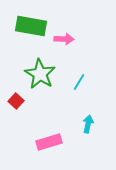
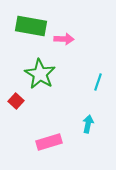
cyan line: moved 19 px right; rotated 12 degrees counterclockwise
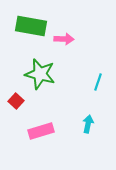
green star: rotated 16 degrees counterclockwise
pink rectangle: moved 8 px left, 11 px up
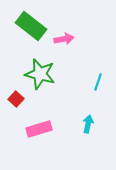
green rectangle: rotated 28 degrees clockwise
pink arrow: rotated 12 degrees counterclockwise
red square: moved 2 px up
pink rectangle: moved 2 px left, 2 px up
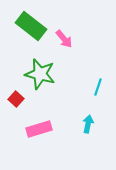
pink arrow: rotated 60 degrees clockwise
cyan line: moved 5 px down
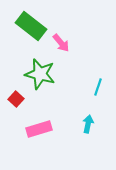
pink arrow: moved 3 px left, 4 px down
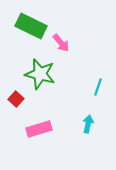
green rectangle: rotated 12 degrees counterclockwise
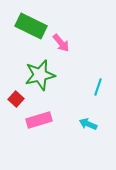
green star: moved 1 px down; rotated 28 degrees counterclockwise
cyan arrow: rotated 78 degrees counterclockwise
pink rectangle: moved 9 px up
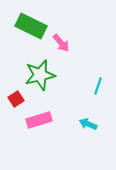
cyan line: moved 1 px up
red square: rotated 14 degrees clockwise
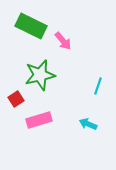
pink arrow: moved 2 px right, 2 px up
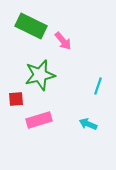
red square: rotated 28 degrees clockwise
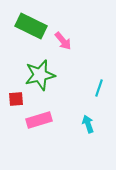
cyan line: moved 1 px right, 2 px down
cyan arrow: rotated 48 degrees clockwise
